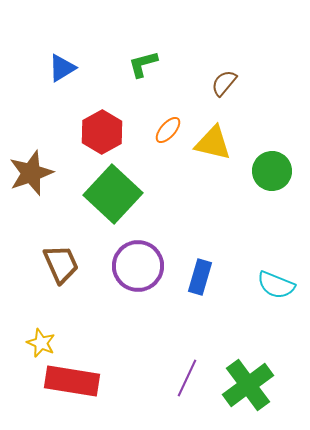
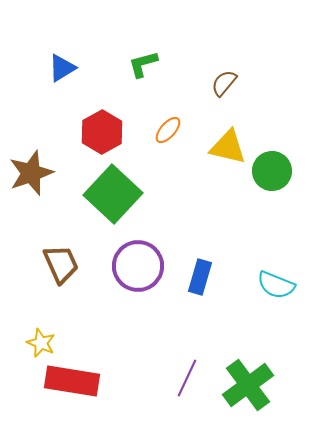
yellow triangle: moved 15 px right, 4 px down
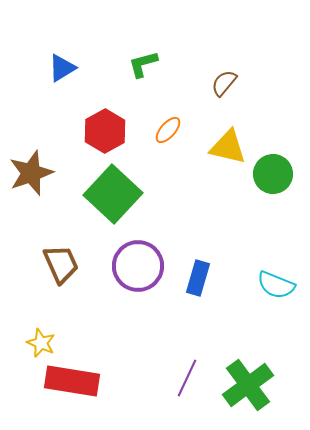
red hexagon: moved 3 px right, 1 px up
green circle: moved 1 px right, 3 px down
blue rectangle: moved 2 px left, 1 px down
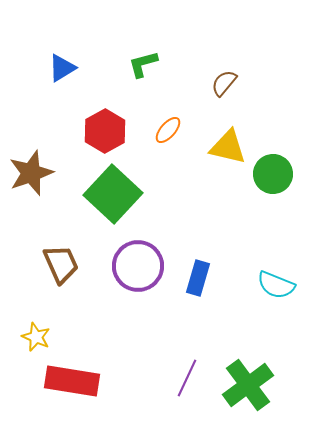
yellow star: moved 5 px left, 6 px up
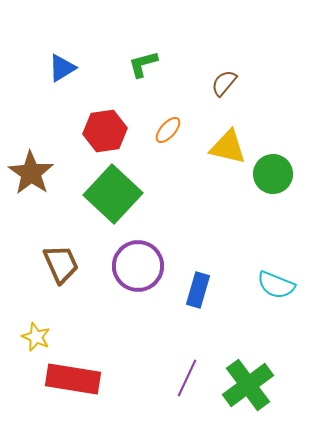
red hexagon: rotated 21 degrees clockwise
brown star: rotated 18 degrees counterclockwise
blue rectangle: moved 12 px down
red rectangle: moved 1 px right, 2 px up
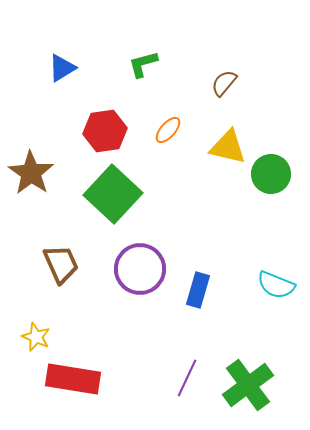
green circle: moved 2 px left
purple circle: moved 2 px right, 3 px down
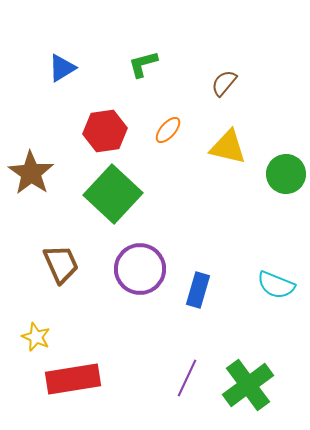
green circle: moved 15 px right
red rectangle: rotated 18 degrees counterclockwise
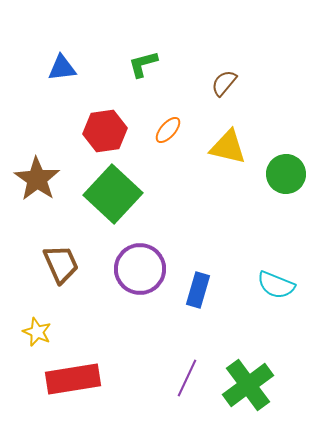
blue triangle: rotated 24 degrees clockwise
brown star: moved 6 px right, 6 px down
yellow star: moved 1 px right, 5 px up
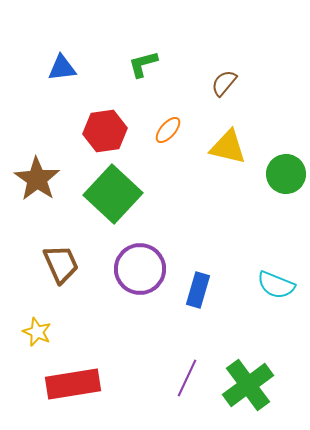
red rectangle: moved 5 px down
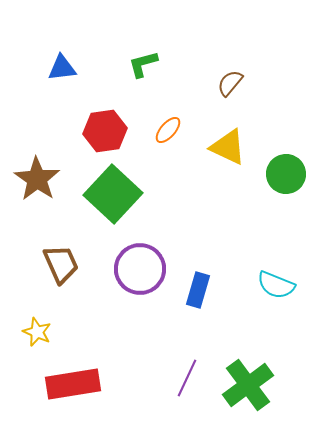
brown semicircle: moved 6 px right
yellow triangle: rotated 12 degrees clockwise
